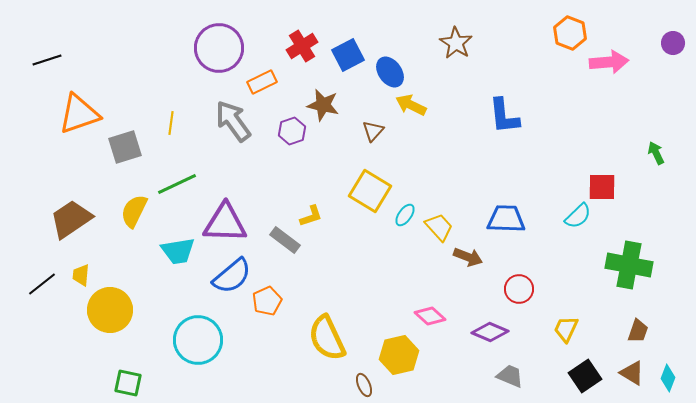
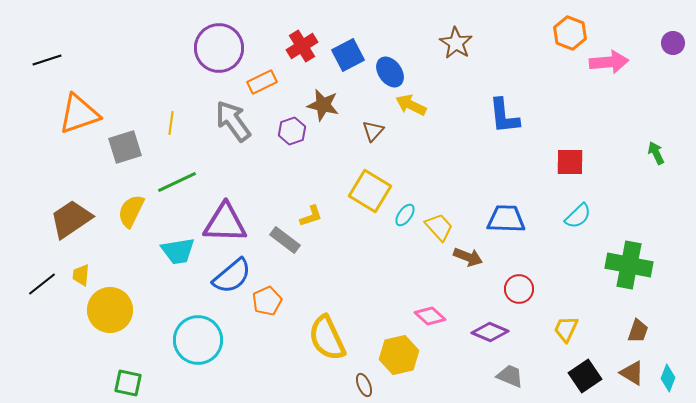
green line at (177, 184): moved 2 px up
red square at (602, 187): moved 32 px left, 25 px up
yellow semicircle at (134, 211): moved 3 px left
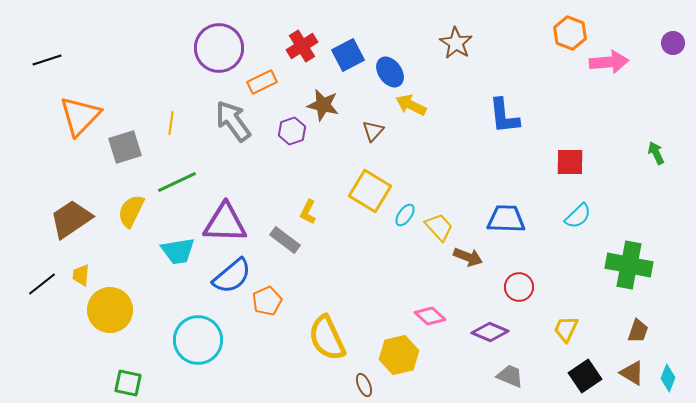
orange triangle at (79, 114): moved 1 px right, 2 px down; rotated 27 degrees counterclockwise
yellow L-shape at (311, 216): moved 3 px left, 4 px up; rotated 135 degrees clockwise
red circle at (519, 289): moved 2 px up
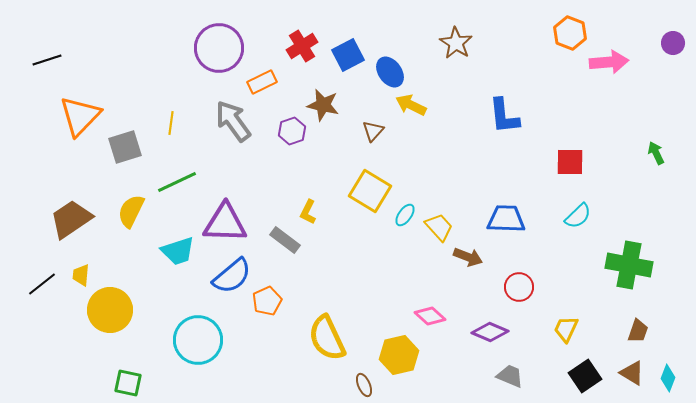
cyan trapezoid at (178, 251): rotated 9 degrees counterclockwise
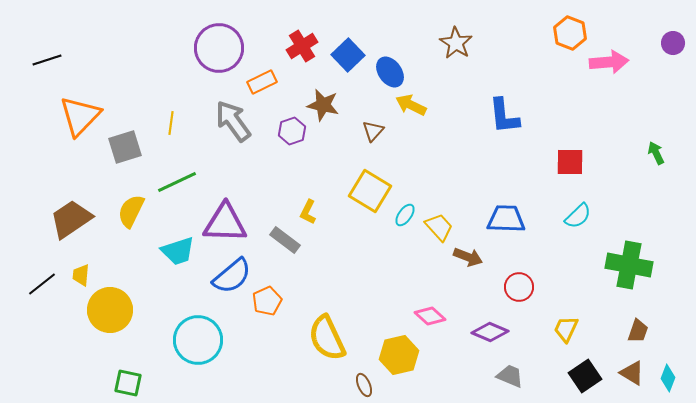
blue square at (348, 55): rotated 16 degrees counterclockwise
